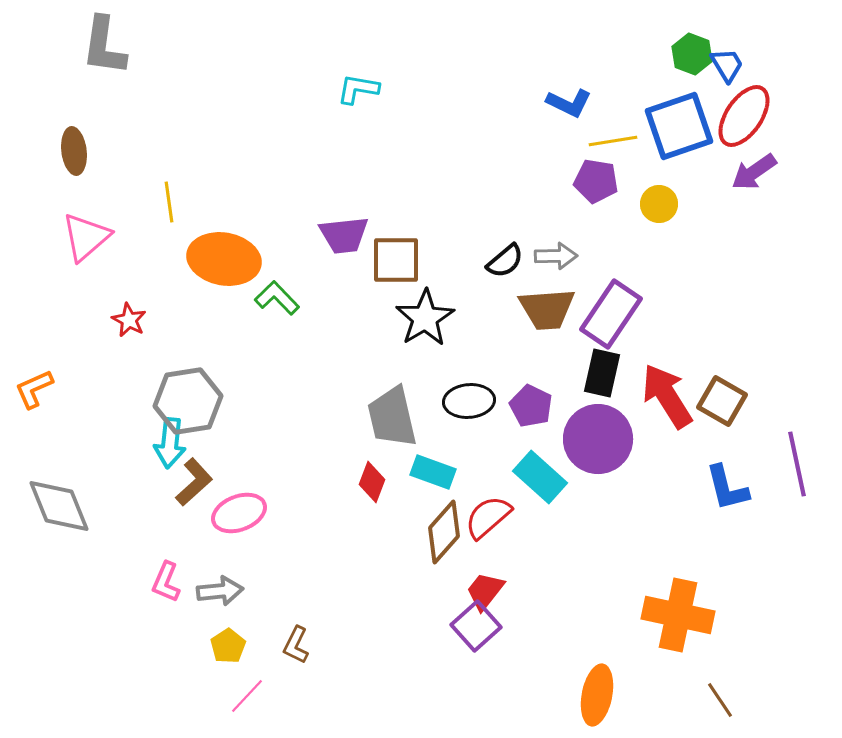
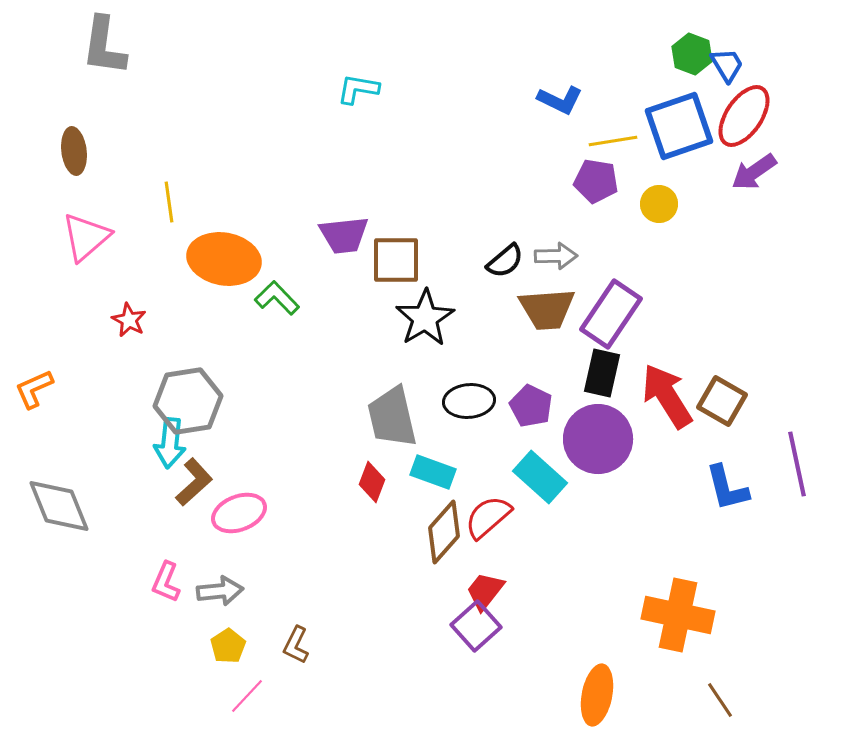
blue L-shape at (569, 103): moved 9 px left, 3 px up
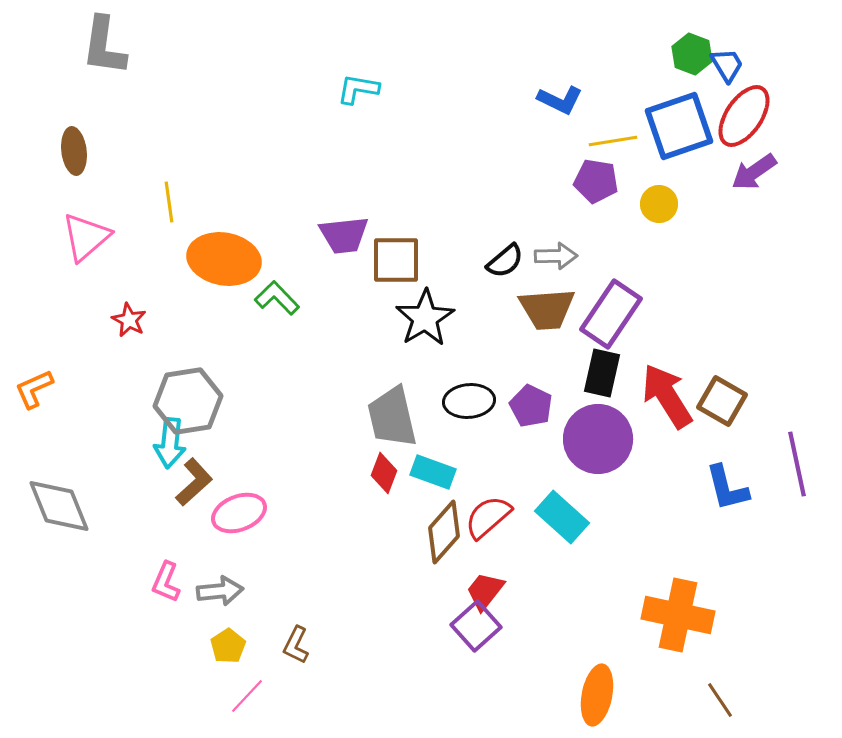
cyan rectangle at (540, 477): moved 22 px right, 40 px down
red diamond at (372, 482): moved 12 px right, 9 px up
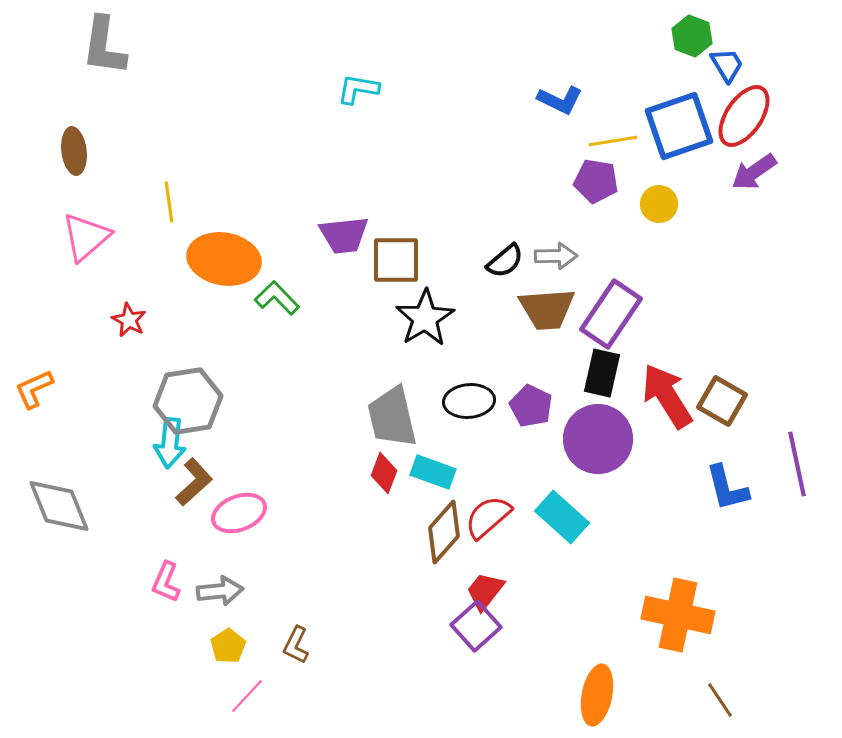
green hexagon at (692, 54): moved 18 px up
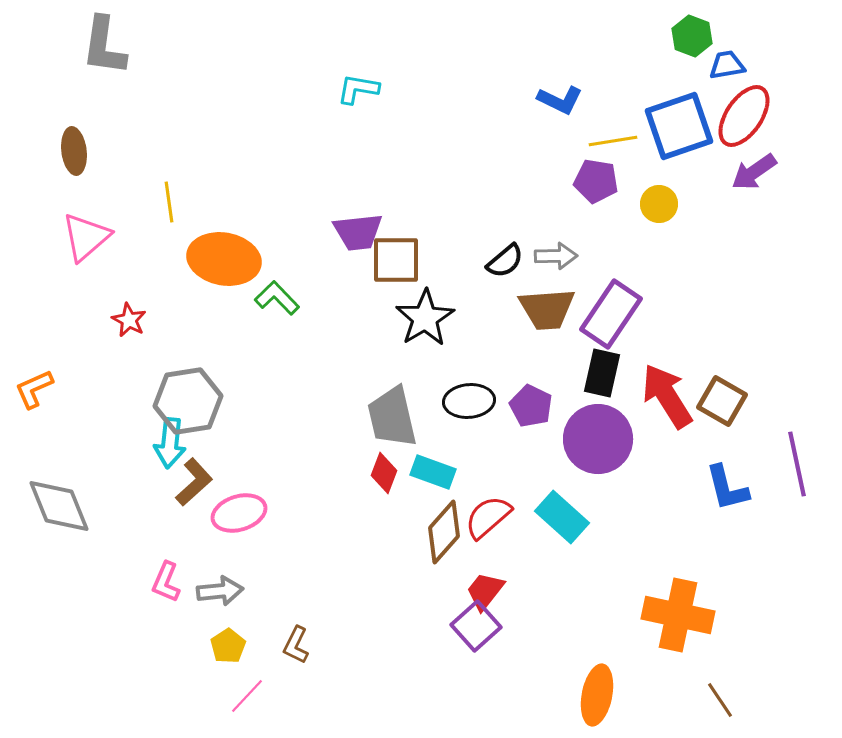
blue trapezoid at (727, 65): rotated 69 degrees counterclockwise
purple trapezoid at (344, 235): moved 14 px right, 3 px up
pink ellipse at (239, 513): rotated 4 degrees clockwise
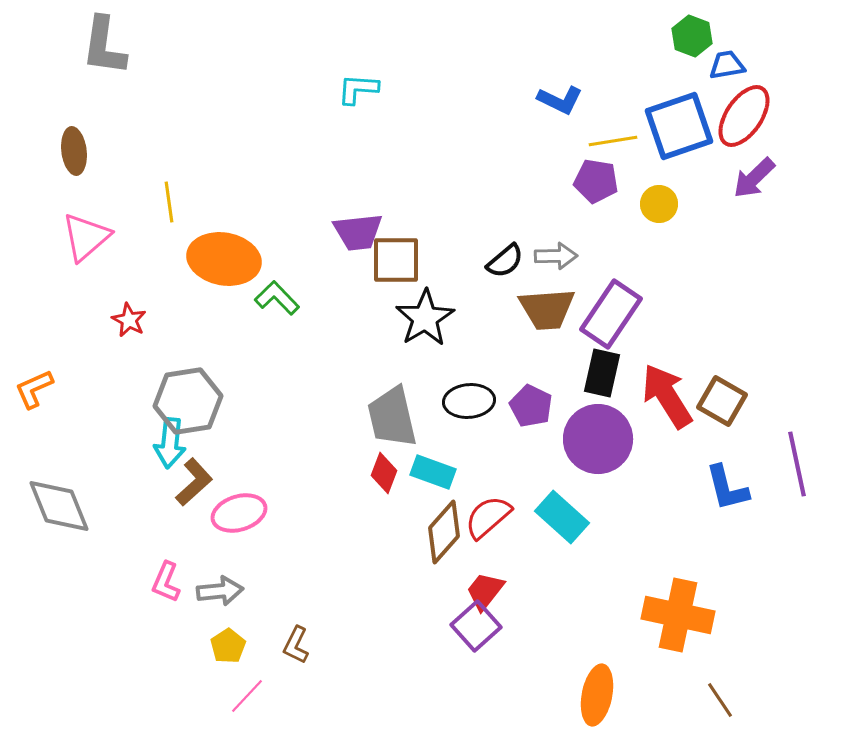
cyan L-shape at (358, 89): rotated 6 degrees counterclockwise
purple arrow at (754, 172): moved 6 px down; rotated 9 degrees counterclockwise
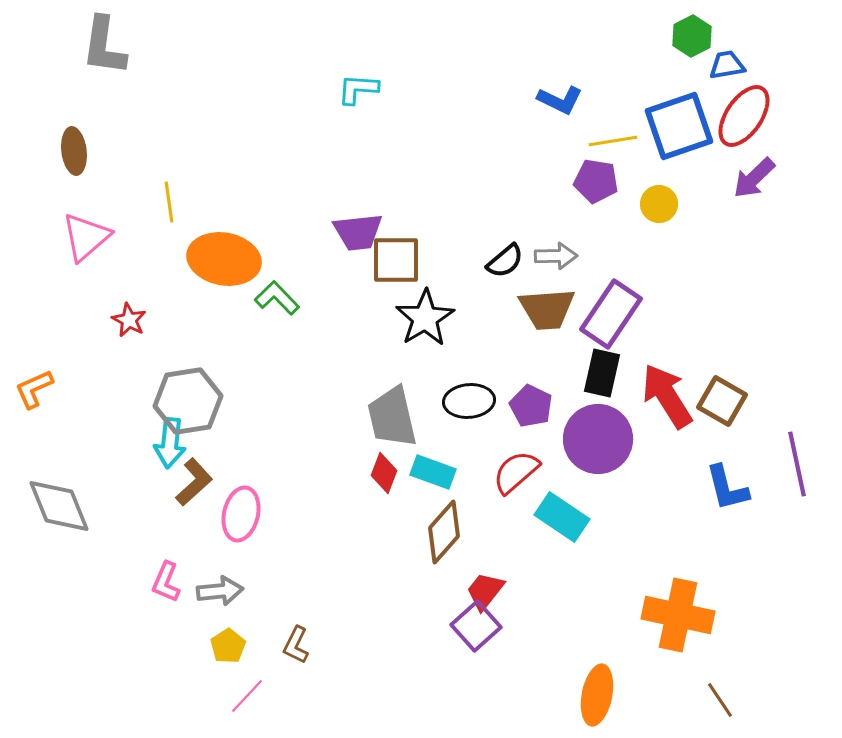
green hexagon at (692, 36): rotated 12 degrees clockwise
pink ellipse at (239, 513): moved 2 px right, 1 px down; rotated 60 degrees counterclockwise
red semicircle at (488, 517): moved 28 px right, 45 px up
cyan rectangle at (562, 517): rotated 8 degrees counterclockwise
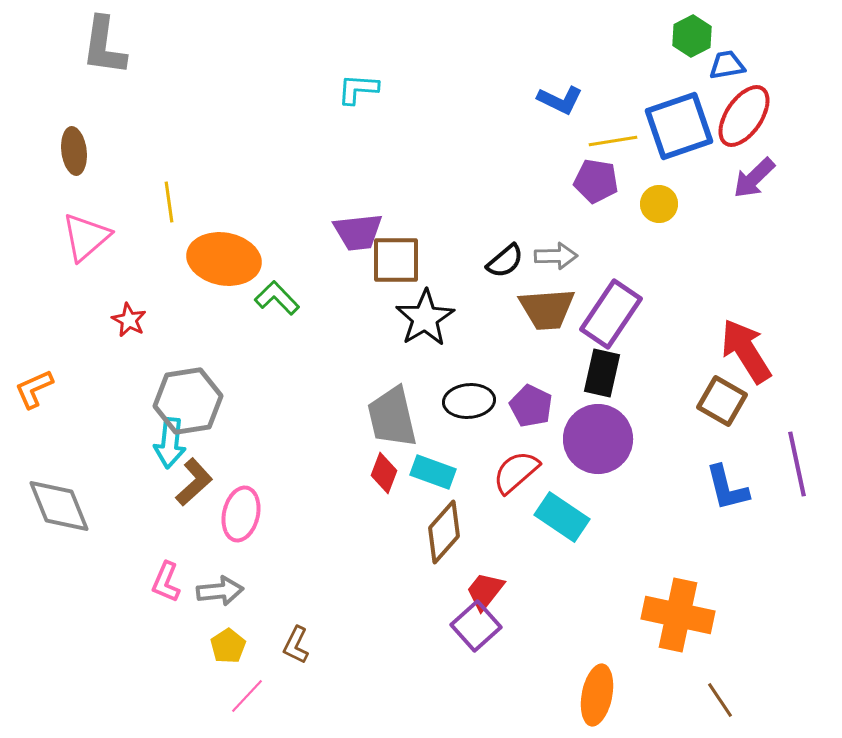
red arrow at (667, 396): moved 79 px right, 45 px up
